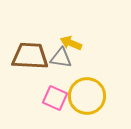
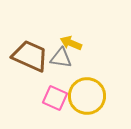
brown trapezoid: rotated 21 degrees clockwise
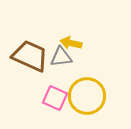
yellow arrow: rotated 10 degrees counterclockwise
gray triangle: moved 1 px up; rotated 15 degrees counterclockwise
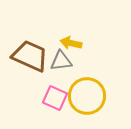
gray triangle: moved 4 px down
